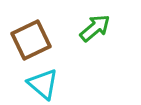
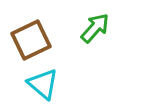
green arrow: rotated 8 degrees counterclockwise
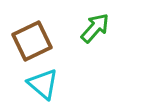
brown square: moved 1 px right, 1 px down
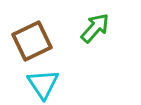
cyan triangle: rotated 16 degrees clockwise
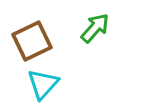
cyan triangle: rotated 16 degrees clockwise
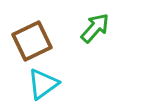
cyan triangle: rotated 12 degrees clockwise
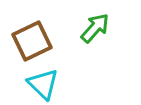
cyan triangle: rotated 40 degrees counterclockwise
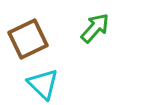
brown square: moved 4 px left, 2 px up
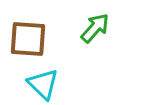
brown square: rotated 30 degrees clockwise
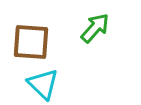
brown square: moved 3 px right, 3 px down
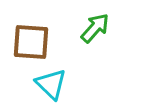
cyan triangle: moved 8 px right
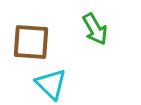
green arrow: moved 1 px down; rotated 108 degrees clockwise
